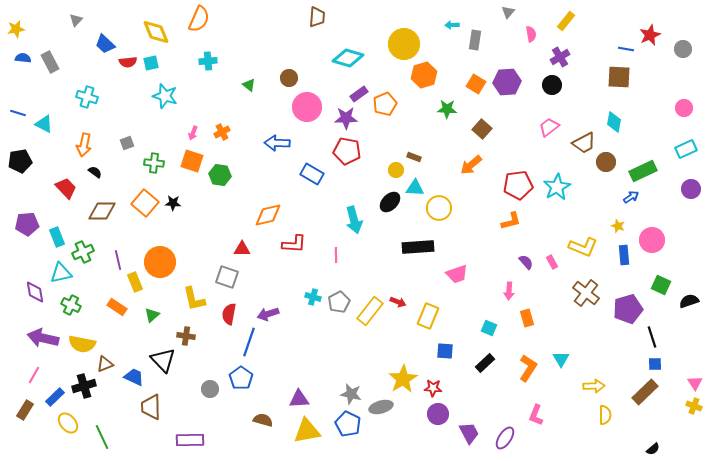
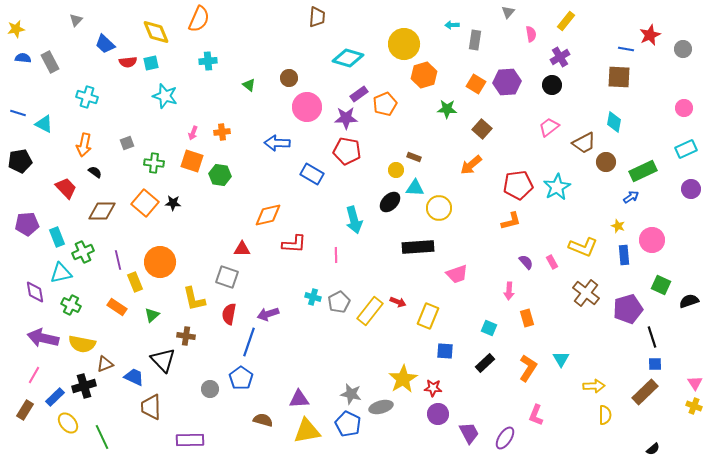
orange cross at (222, 132): rotated 21 degrees clockwise
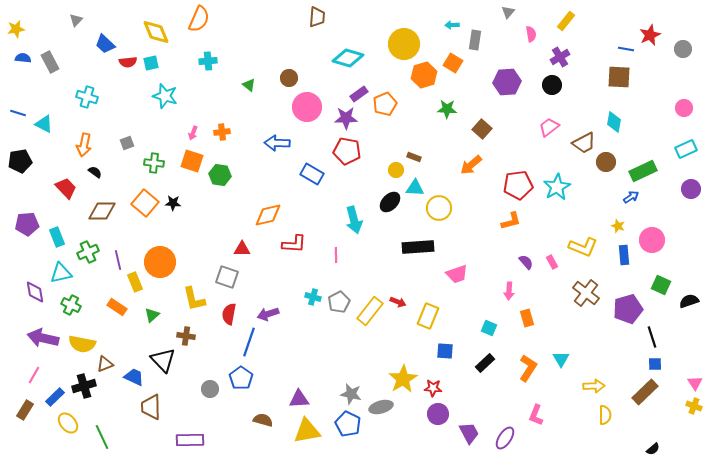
orange square at (476, 84): moved 23 px left, 21 px up
green cross at (83, 252): moved 5 px right
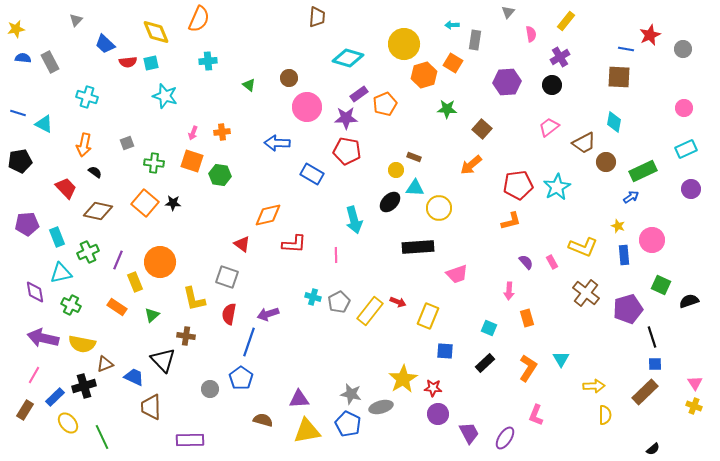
brown diamond at (102, 211): moved 4 px left; rotated 12 degrees clockwise
red triangle at (242, 249): moved 5 px up; rotated 36 degrees clockwise
purple line at (118, 260): rotated 36 degrees clockwise
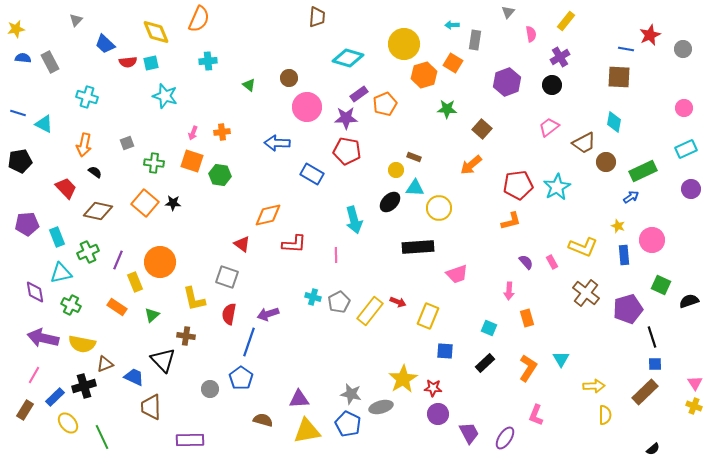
purple hexagon at (507, 82): rotated 16 degrees counterclockwise
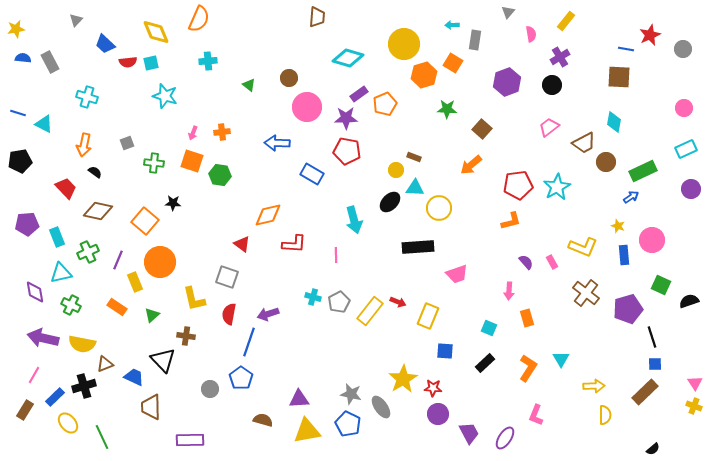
orange square at (145, 203): moved 18 px down
gray ellipse at (381, 407): rotated 70 degrees clockwise
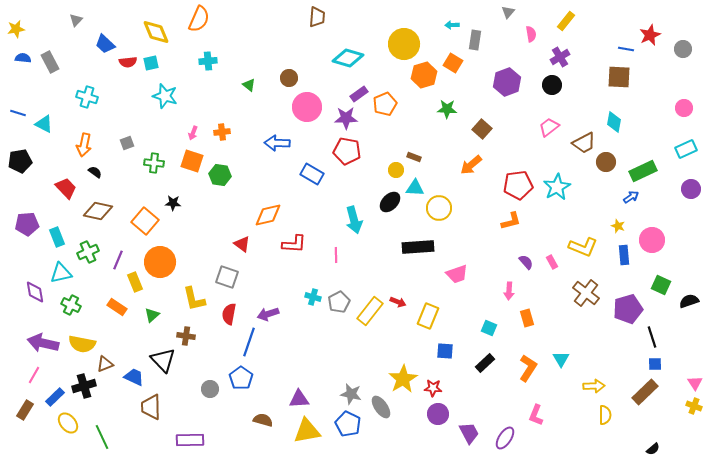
purple arrow at (43, 338): moved 5 px down
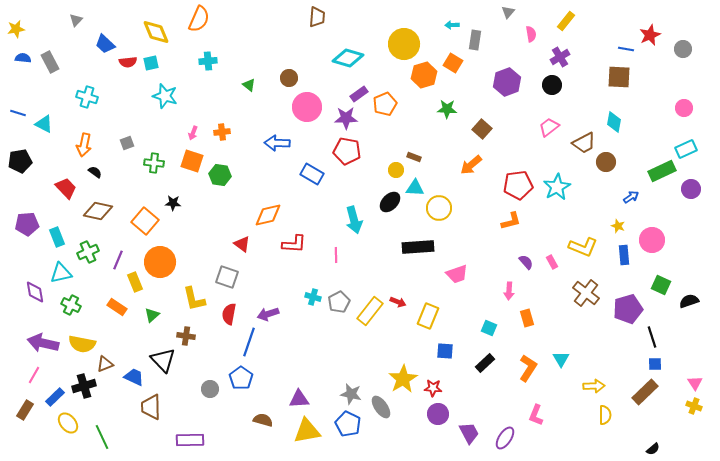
green rectangle at (643, 171): moved 19 px right
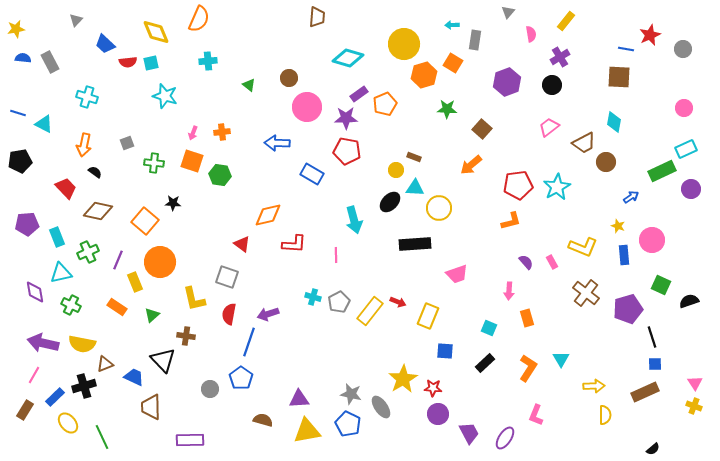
black rectangle at (418, 247): moved 3 px left, 3 px up
brown rectangle at (645, 392): rotated 20 degrees clockwise
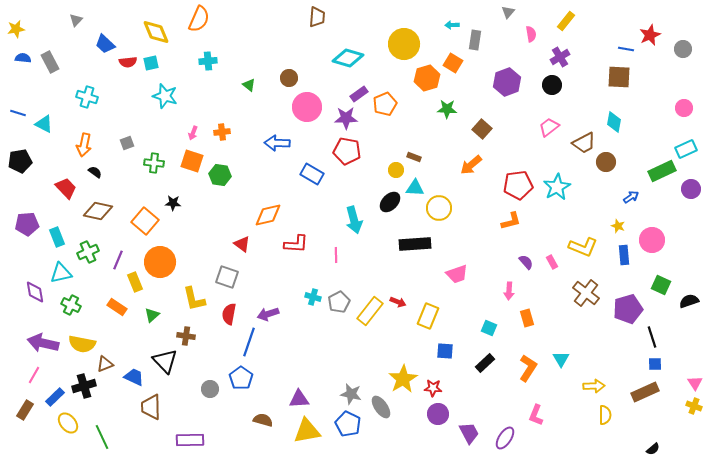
orange hexagon at (424, 75): moved 3 px right, 3 px down
red L-shape at (294, 244): moved 2 px right
black triangle at (163, 360): moved 2 px right, 1 px down
